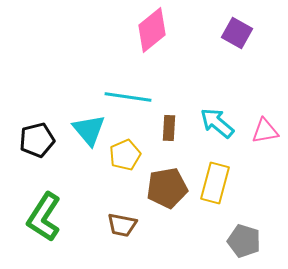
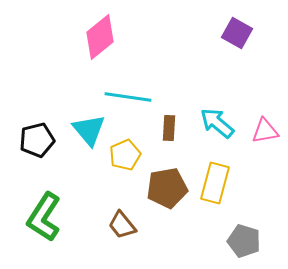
pink diamond: moved 52 px left, 7 px down
brown trapezoid: rotated 40 degrees clockwise
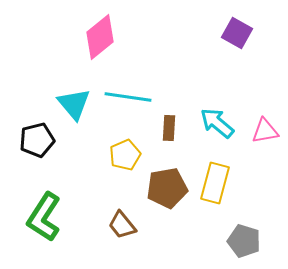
cyan triangle: moved 15 px left, 26 px up
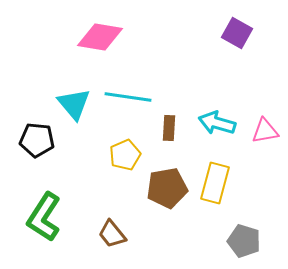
pink diamond: rotated 48 degrees clockwise
cyan arrow: rotated 24 degrees counterclockwise
black pentagon: rotated 20 degrees clockwise
brown trapezoid: moved 10 px left, 9 px down
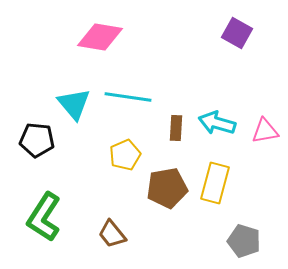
brown rectangle: moved 7 px right
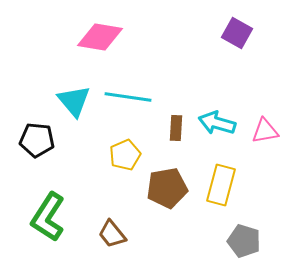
cyan triangle: moved 3 px up
yellow rectangle: moved 6 px right, 2 px down
green L-shape: moved 4 px right
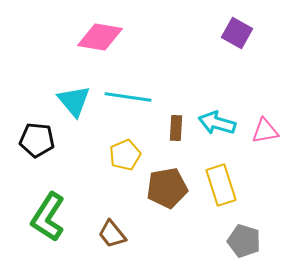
yellow rectangle: rotated 33 degrees counterclockwise
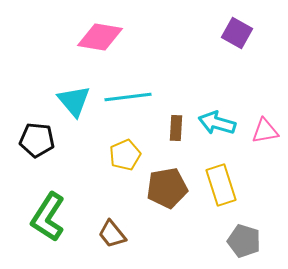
cyan line: rotated 15 degrees counterclockwise
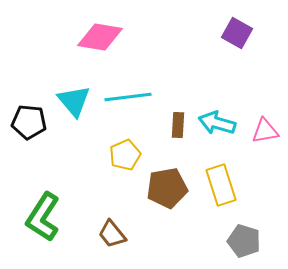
brown rectangle: moved 2 px right, 3 px up
black pentagon: moved 8 px left, 18 px up
green L-shape: moved 5 px left
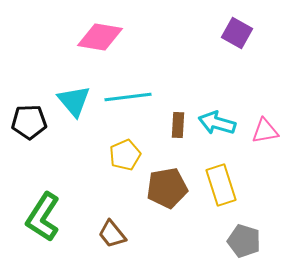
black pentagon: rotated 8 degrees counterclockwise
